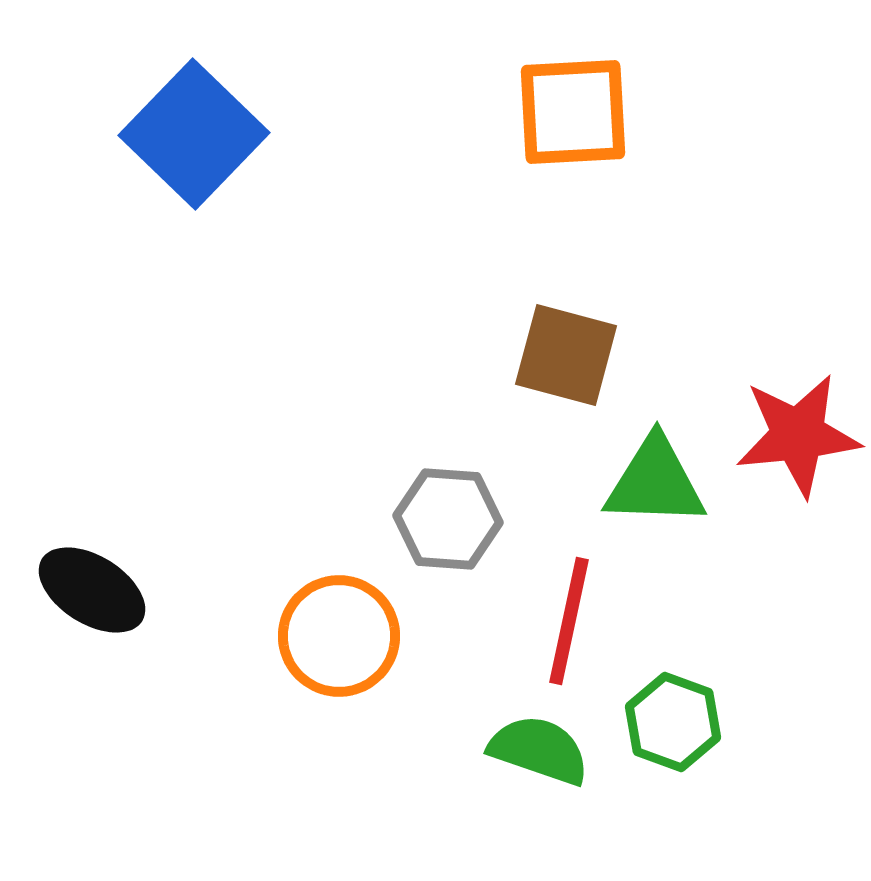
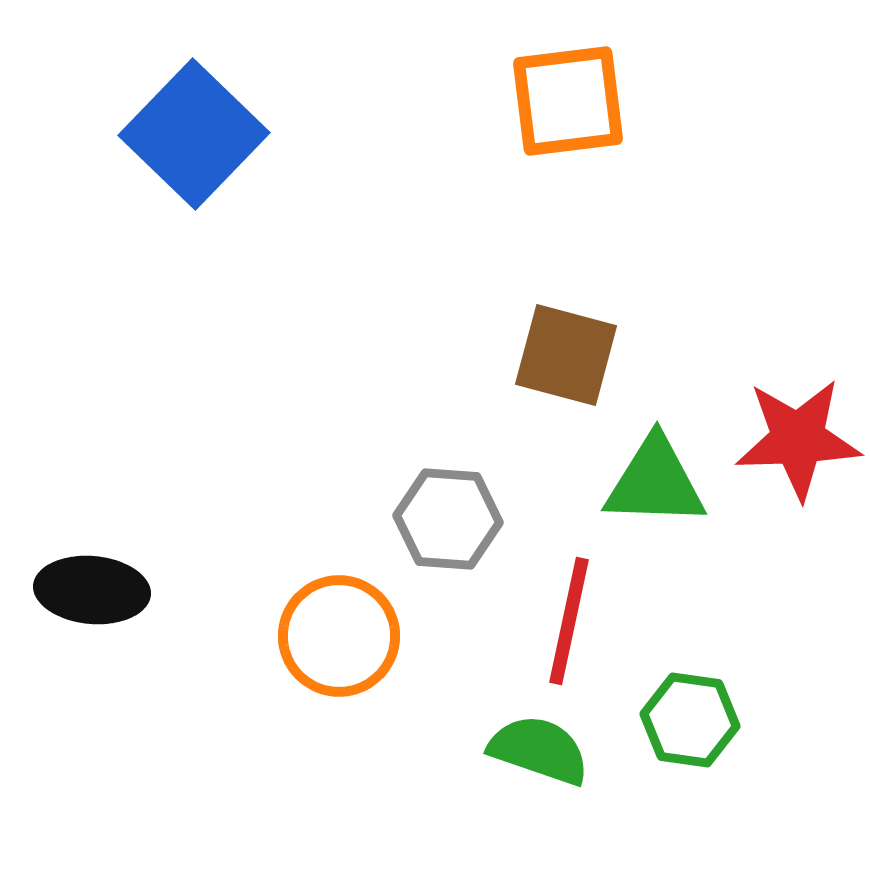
orange square: moved 5 px left, 11 px up; rotated 4 degrees counterclockwise
red star: moved 4 px down; rotated 4 degrees clockwise
black ellipse: rotated 27 degrees counterclockwise
green hexagon: moved 17 px right, 2 px up; rotated 12 degrees counterclockwise
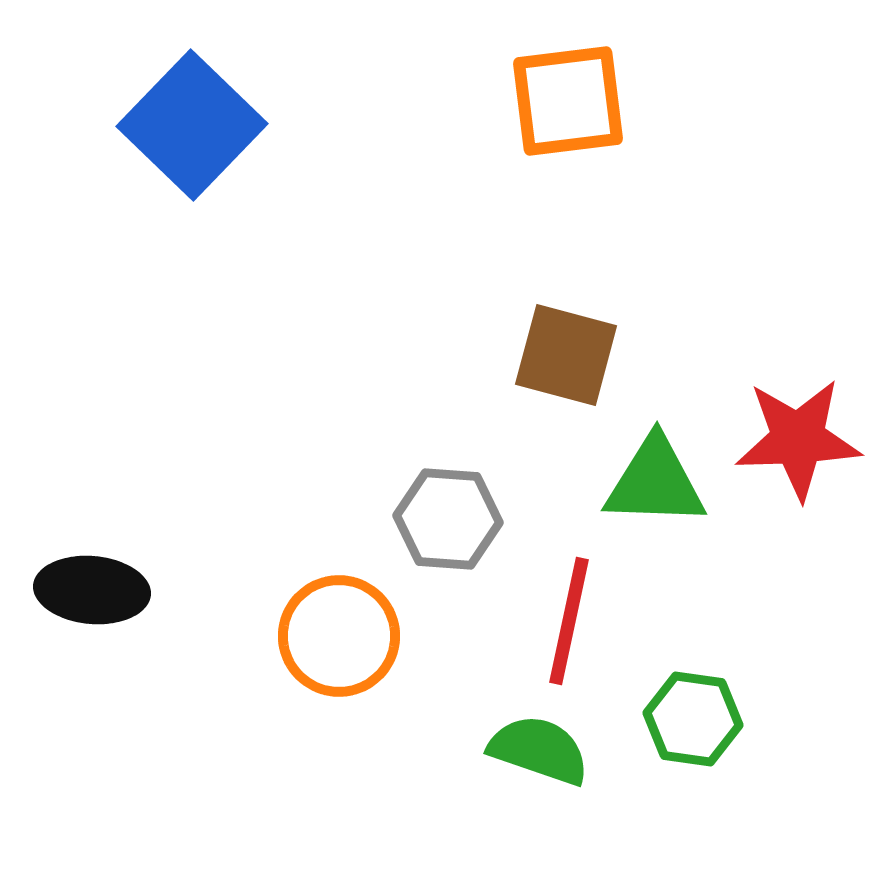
blue square: moved 2 px left, 9 px up
green hexagon: moved 3 px right, 1 px up
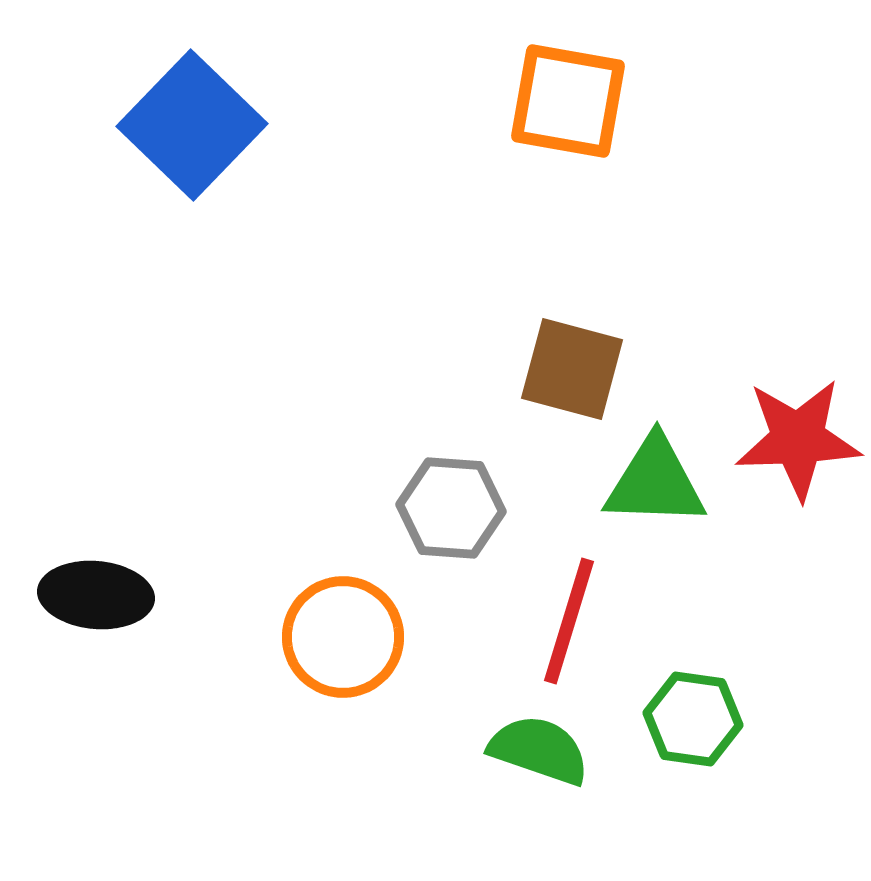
orange square: rotated 17 degrees clockwise
brown square: moved 6 px right, 14 px down
gray hexagon: moved 3 px right, 11 px up
black ellipse: moved 4 px right, 5 px down
red line: rotated 5 degrees clockwise
orange circle: moved 4 px right, 1 px down
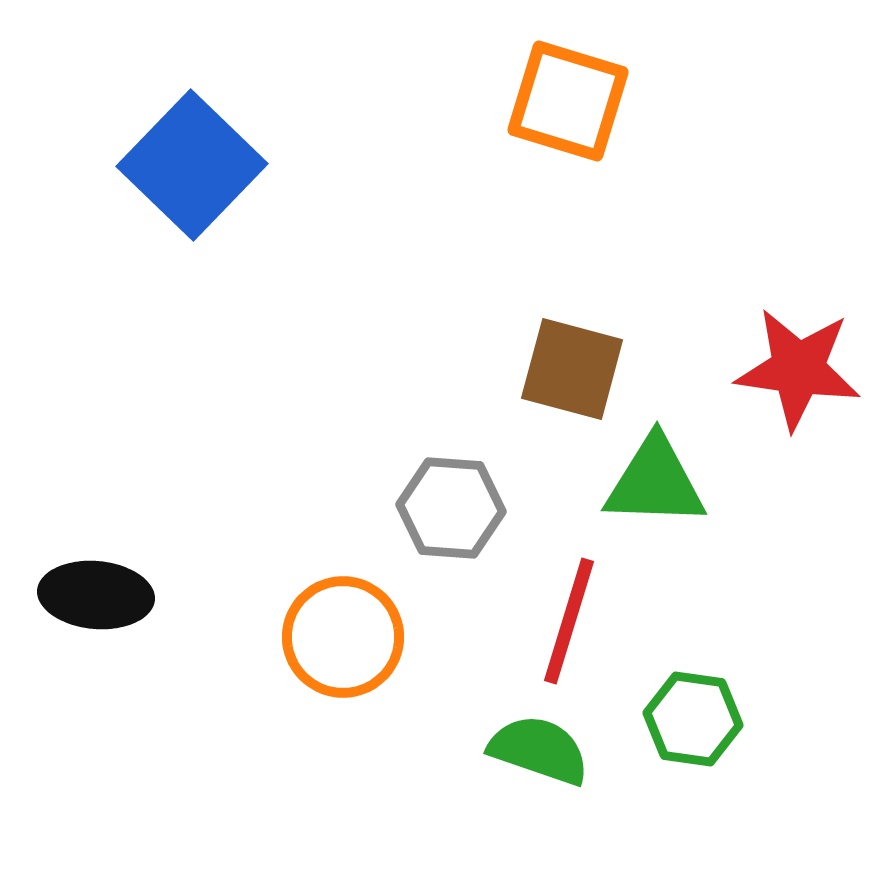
orange square: rotated 7 degrees clockwise
blue square: moved 40 px down
red star: moved 70 px up; rotated 10 degrees clockwise
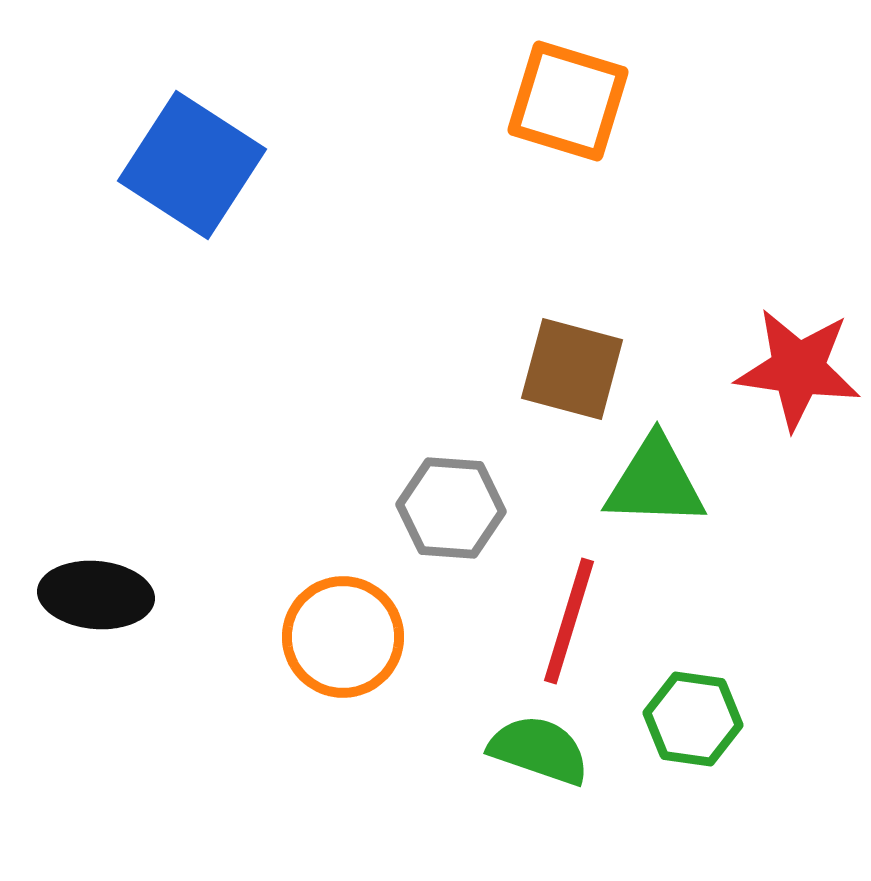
blue square: rotated 11 degrees counterclockwise
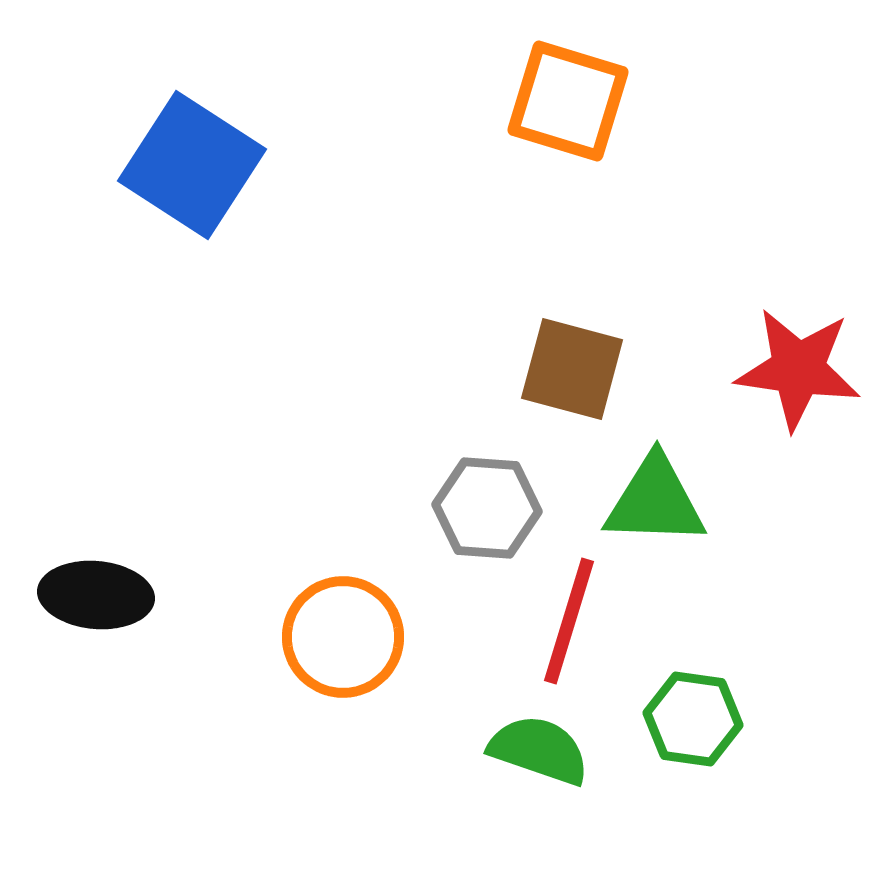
green triangle: moved 19 px down
gray hexagon: moved 36 px right
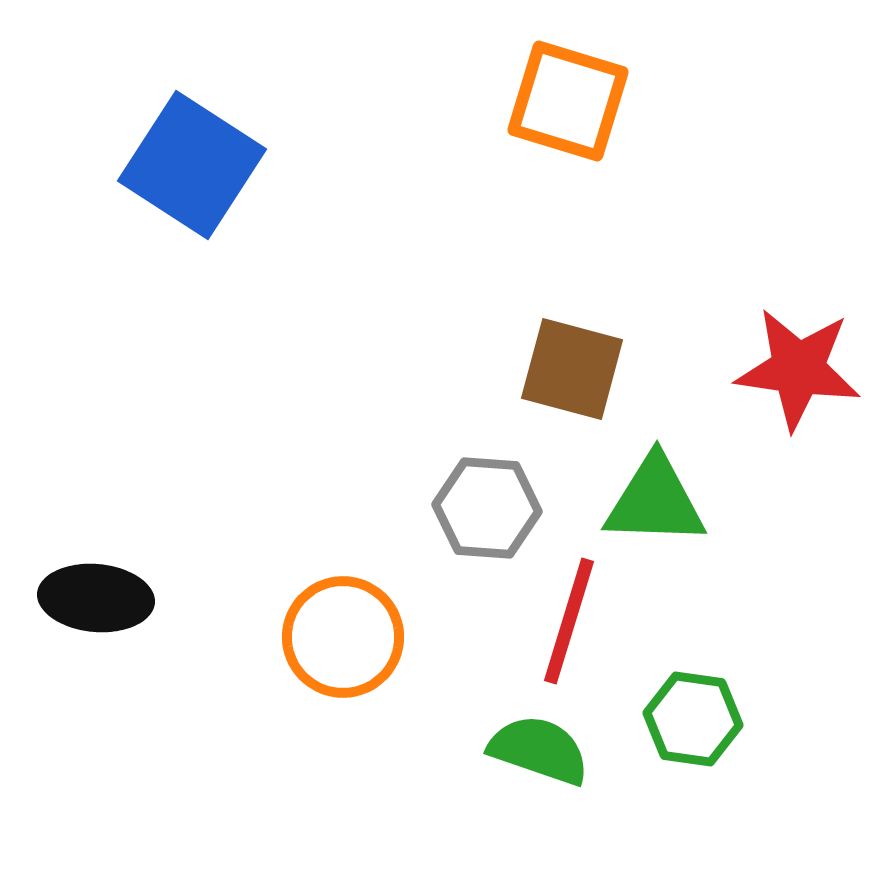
black ellipse: moved 3 px down
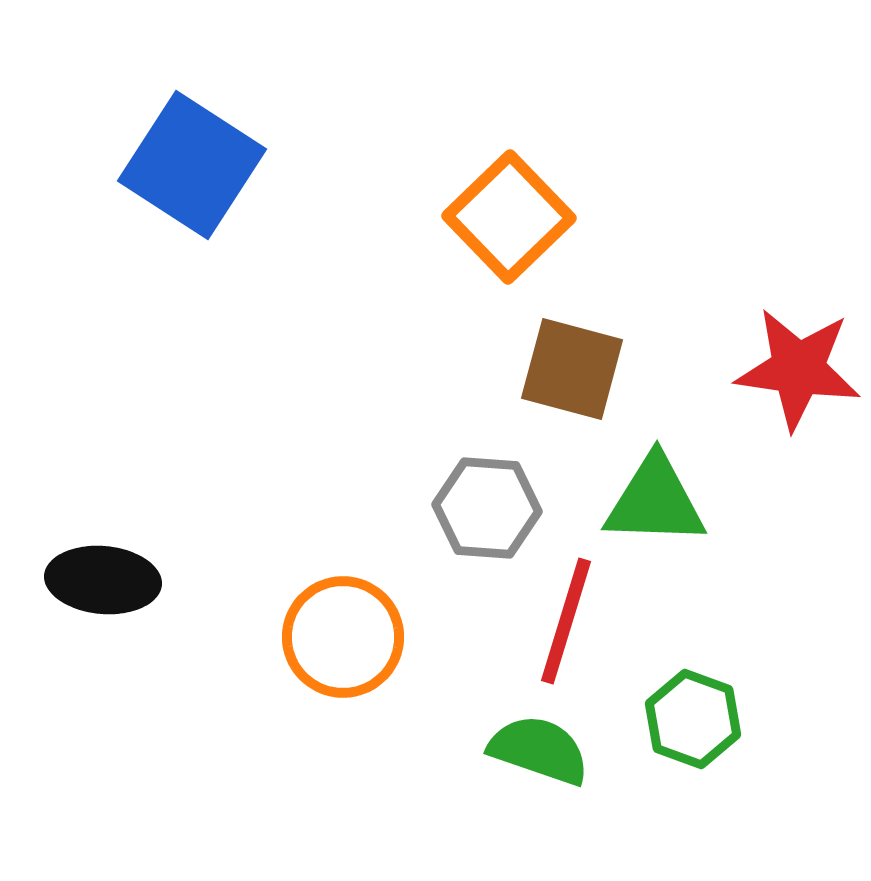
orange square: moved 59 px left, 116 px down; rotated 29 degrees clockwise
black ellipse: moved 7 px right, 18 px up
red line: moved 3 px left
green hexagon: rotated 12 degrees clockwise
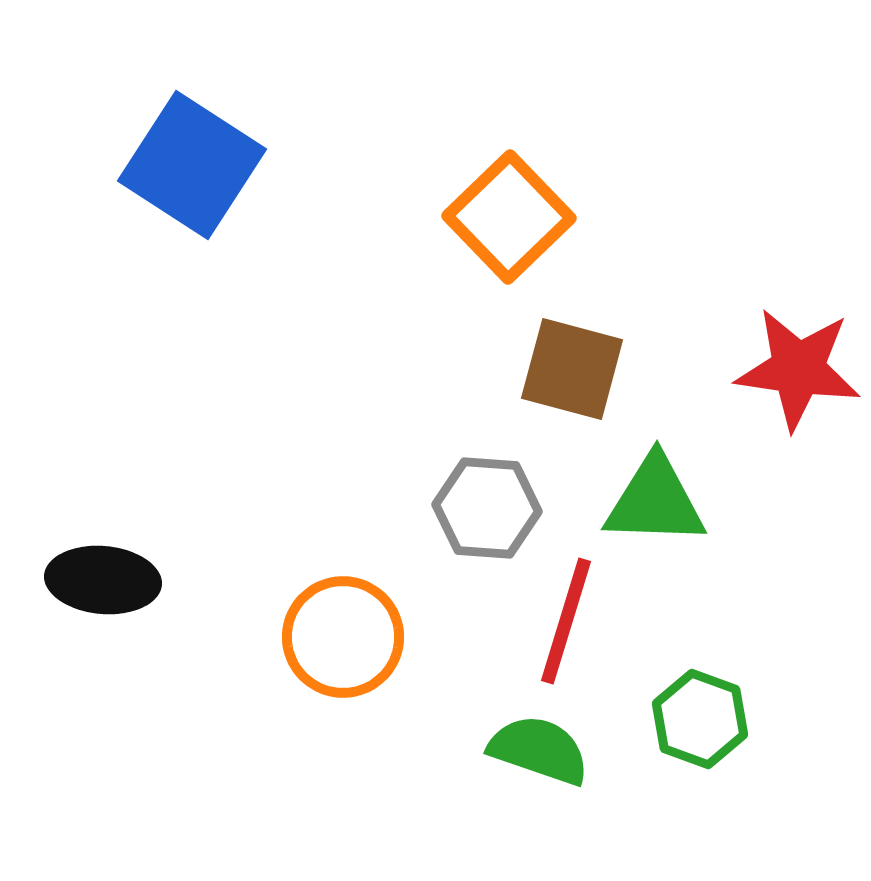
green hexagon: moved 7 px right
